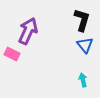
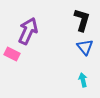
blue triangle: moved 2 px down
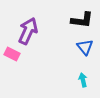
black L-shape: rotated 80 degrees clockwise
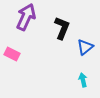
black L-shape: moved 20 px left, 8 px down; rotated 75 degrees counterclockwise
purple arrow: moved 2 px left, 14 px up
blue triangle: rotated 30 degrees clockwise
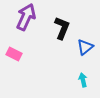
pink rectangle: moved 2 px right
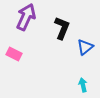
cyan arrow: moved 5 px down
